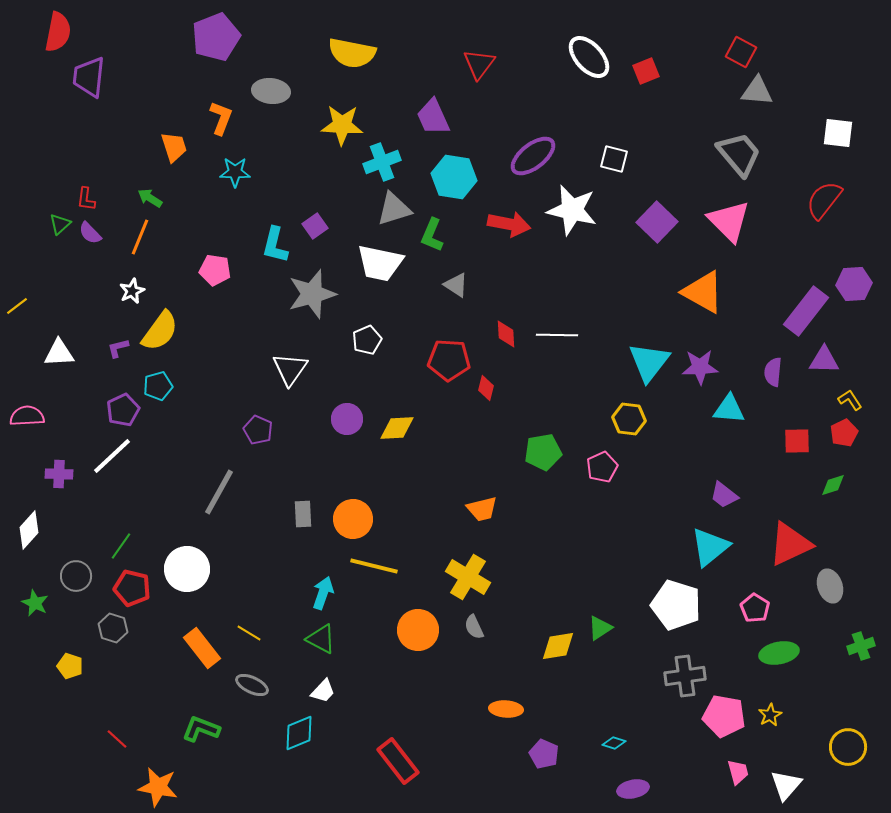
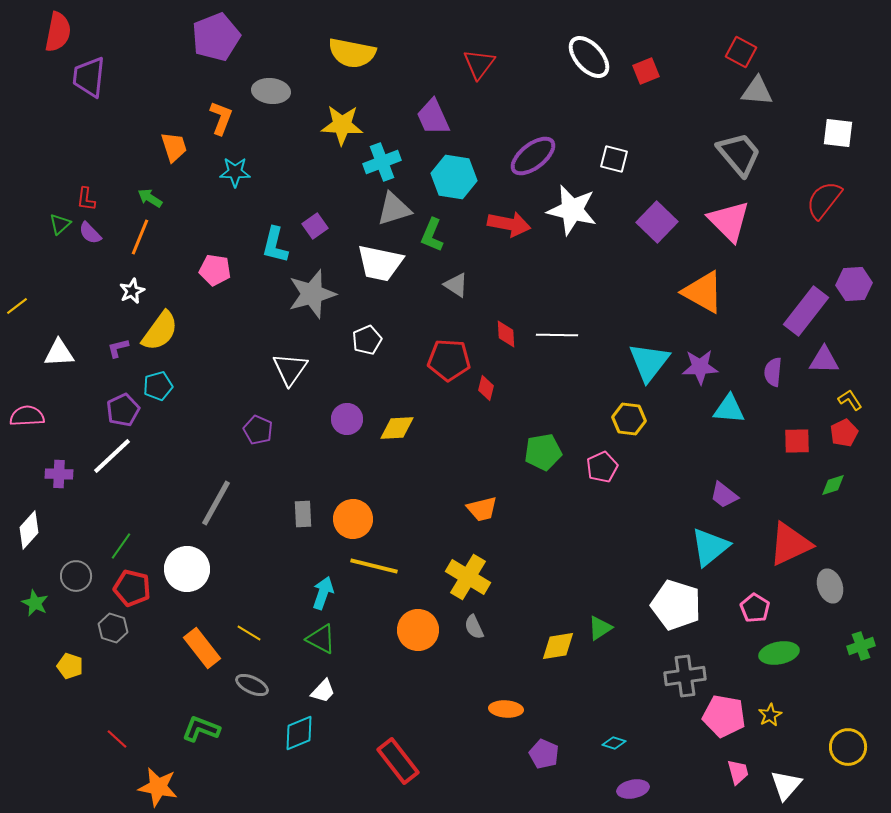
gray line at (219, 492): moved 3 px left, 11 px down
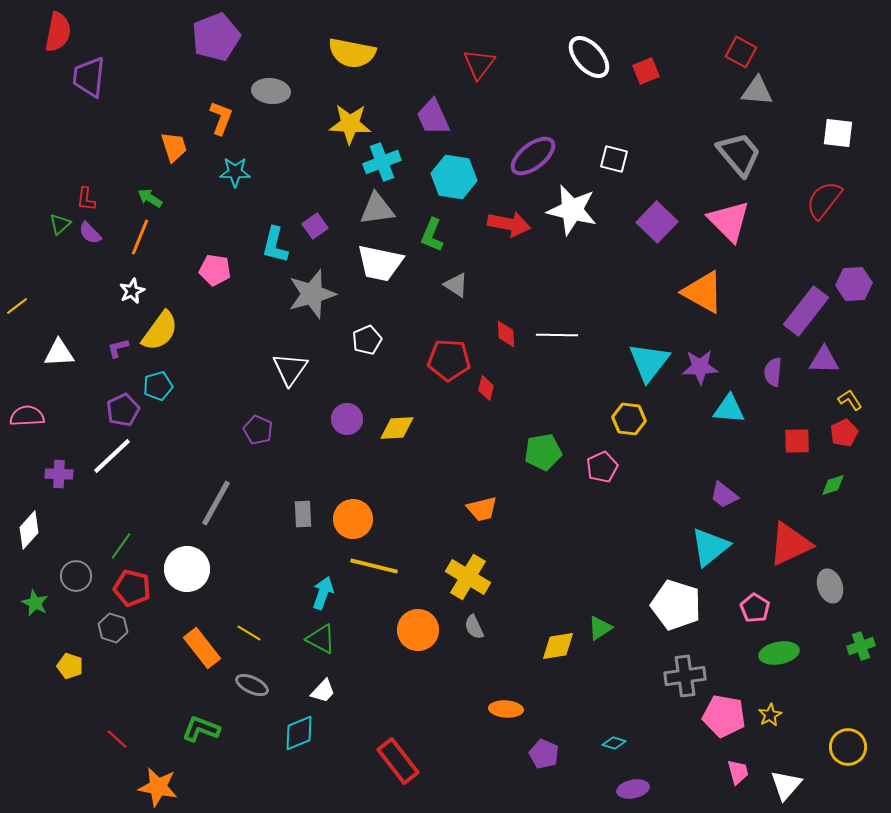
yellow star at (342, 125): moved 8 px right, 1 px up
gray triangle at (394, 209): moved 17 px left; rotated 9 degrees clockwise
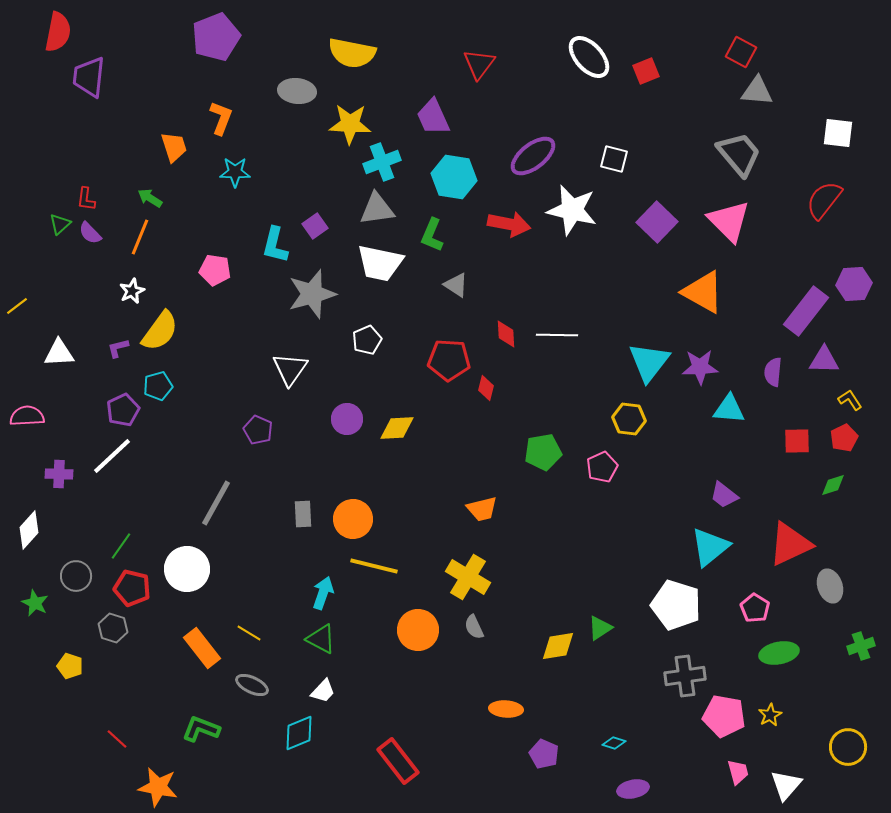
gray ellipse at (271, 91): moved 26 px right
red pentagon at (844, 433): moved 5 px down
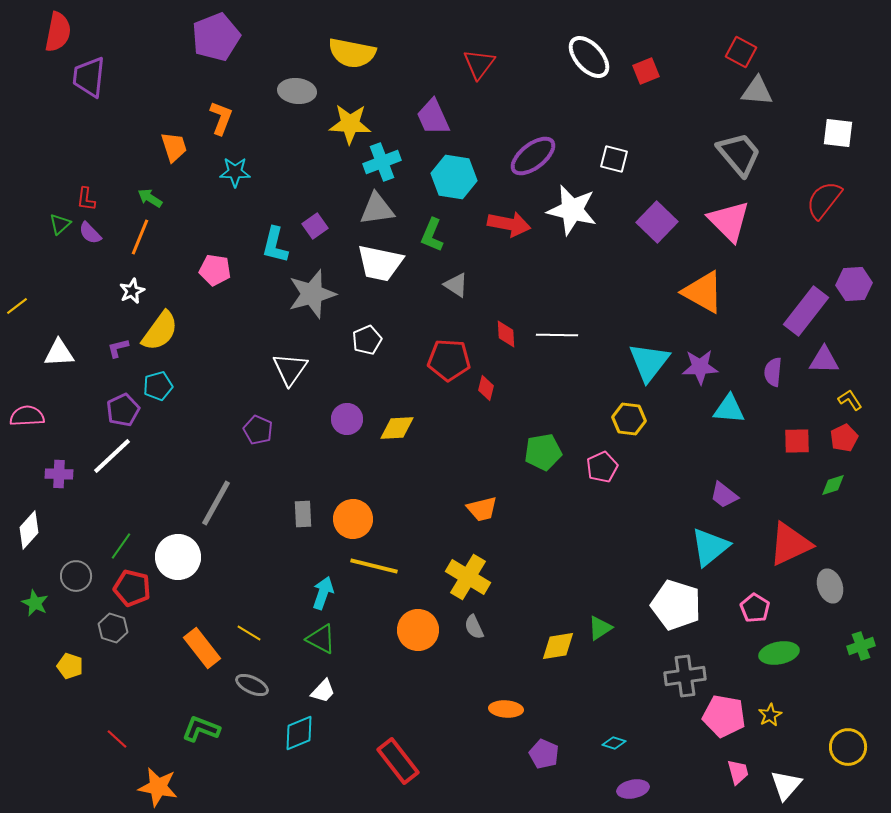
white circle at (187, 569): moved 9 px left, 12 px up
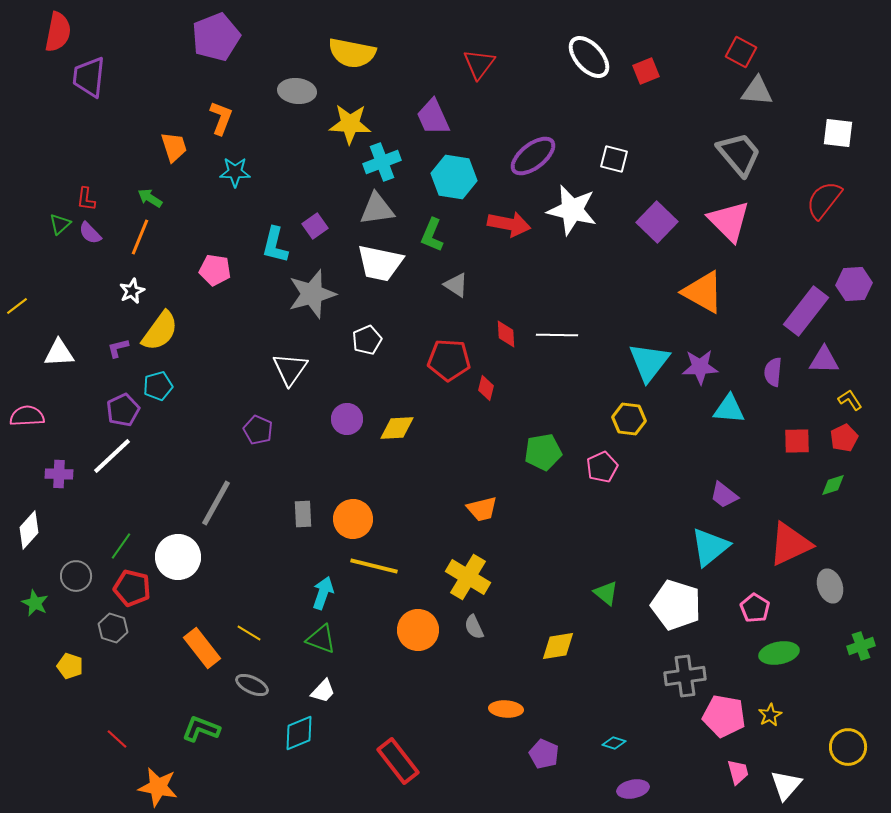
green triangle at (600, 628): moved 6 px right, 35 px up; rotated 48 degrees counterclockwise
green triangle at (321, 639): rotated 8 degrees counterclockwise
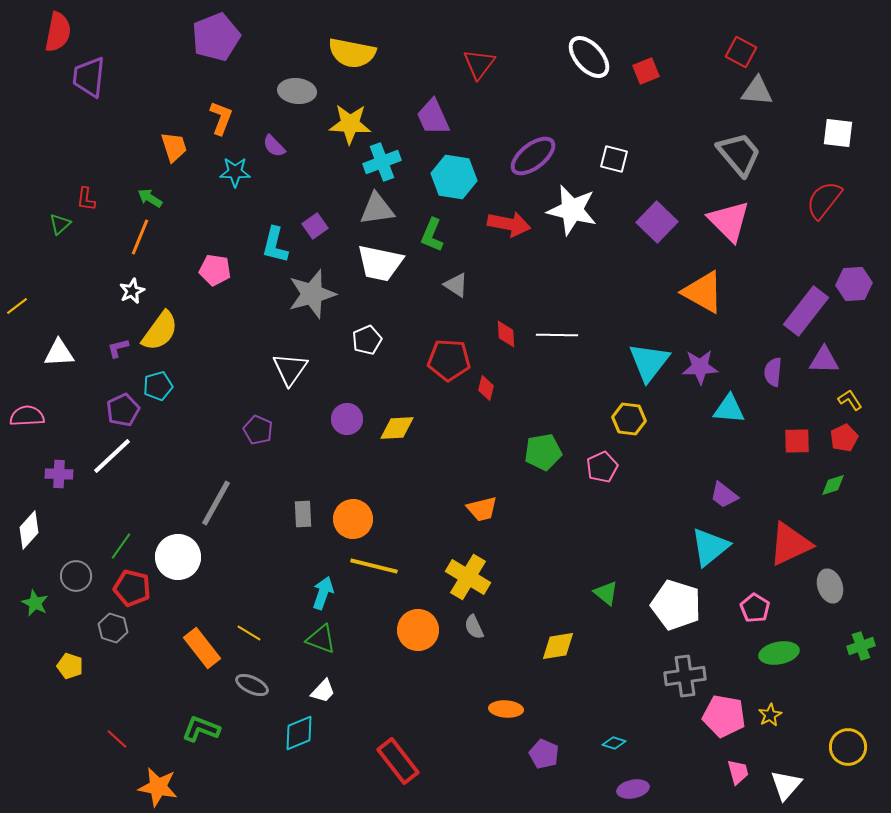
purple semicircle at (90, 233): moved 184 px right, 87 px up
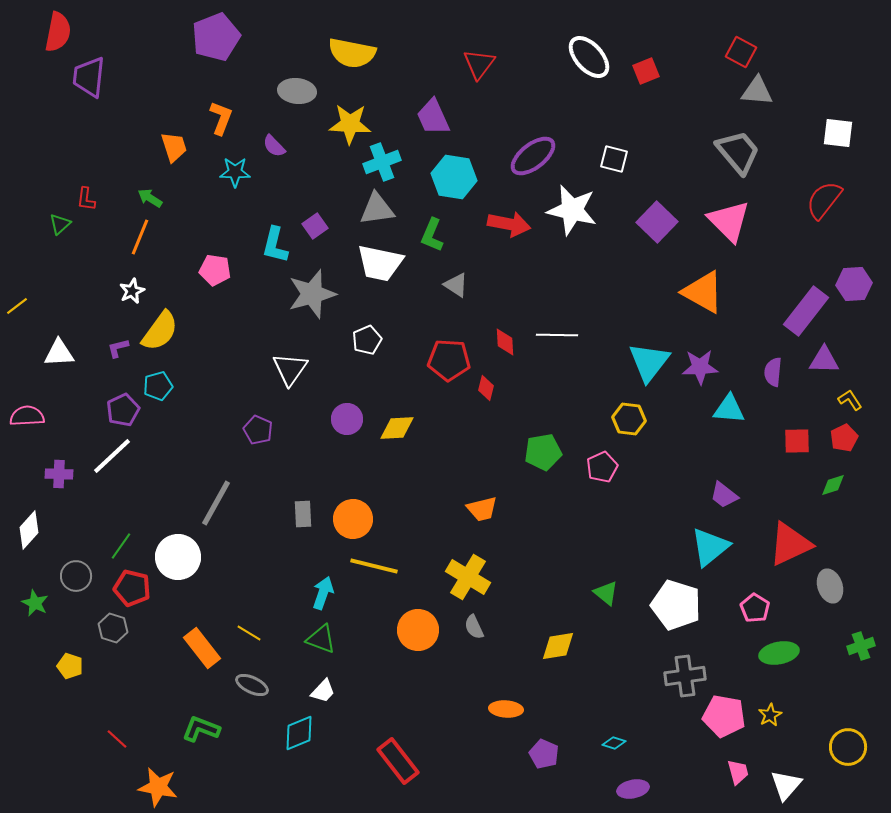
gray trapezoid at (739, 154): moved 1 px left, 2 px up
red diamond at (506, 334): moved 1 px left, 8 px down
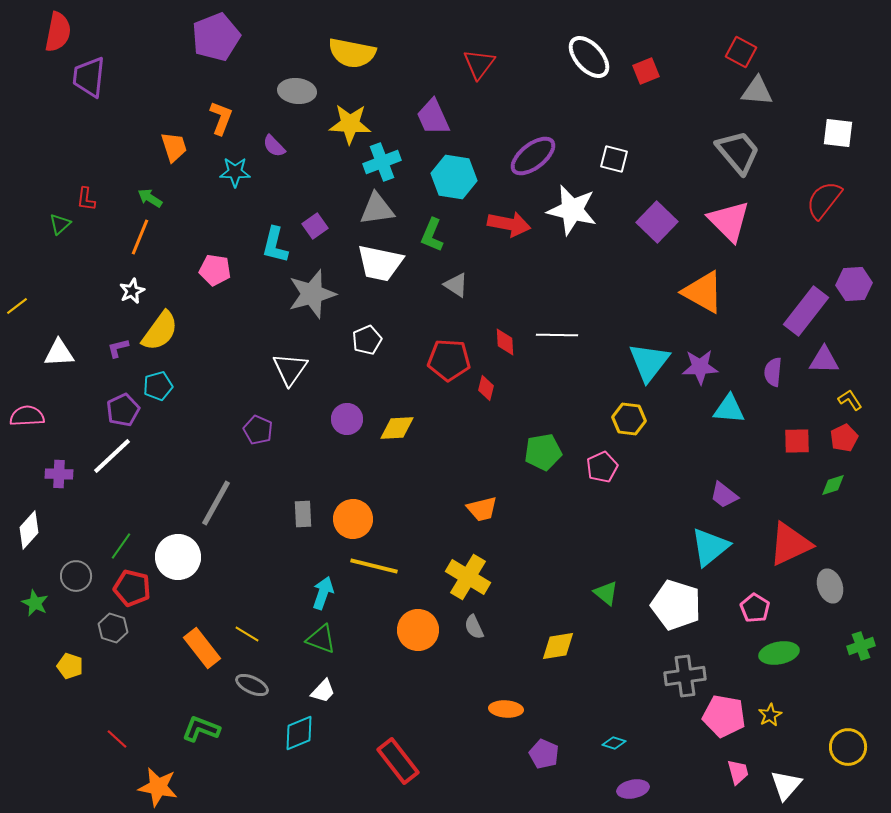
yellow line at (249, 633): moved 2 px left, 1 px down
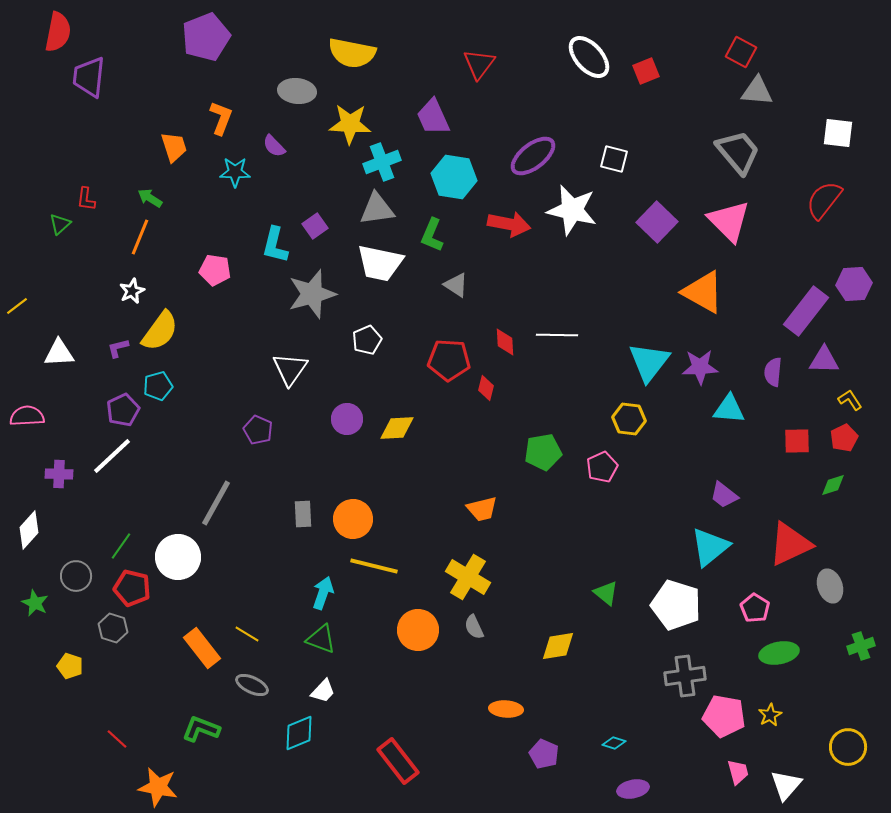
purple pentagon at (216, 37): moved 10 px left
